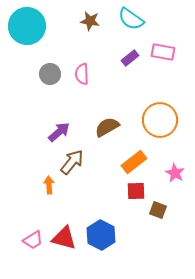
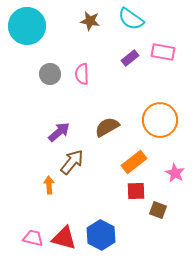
pink trapezoid: moved 2 px up; rotated 135 degrees counterclockwise
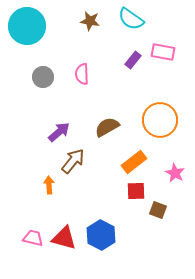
purple rectangle: moved 3 px right, 2 px down; rotated 12 degrees counterclockwise
gray circle: moved 7 px left, 3 px down
brown arrow: moved 1 px right, 1 px up
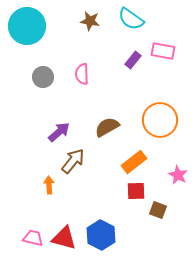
pink rectangle: moved 1 px up
pink star: moved 3 px right, 2 px down
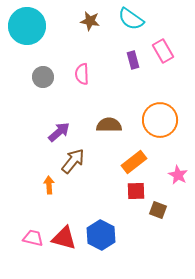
pink rectangle: rotated 50 degrees clockwise
purple rectangle: rotated 54 degrees counterclockwise
brown semicircle: moved 2 px right, 2 px up; rotated 30 degrees clockwise
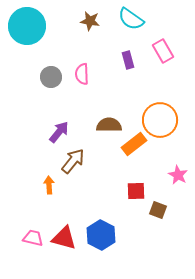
purple rectangle: moved 5 px left
gray circle: moved 8 px right
purple arrow: rotated 10 degrees counterclockwise
orange rectangle: moved 18 px up
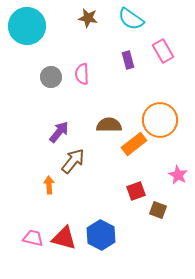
brown star: moved 2 px left, 3 px up
red square: rotated 18 degrees counterclockwise
